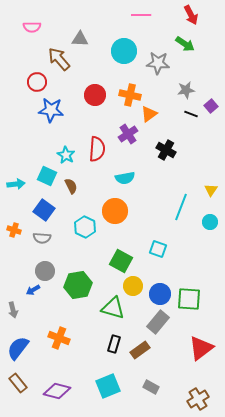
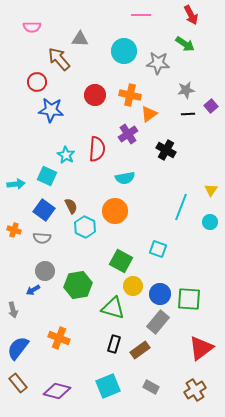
black line at (191, 114): moved 3 px left; rotated 24 degrees counterclockwise
brown semicircle at (71, 186): moved 20 px down
brown cross at (198, 399): moved 3 px left, 9 px up
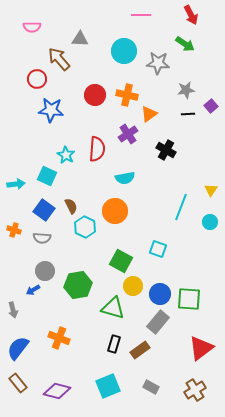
red circle at (37, 82): moved 3 px up
orange cross at (130, 95): moved 3 px left
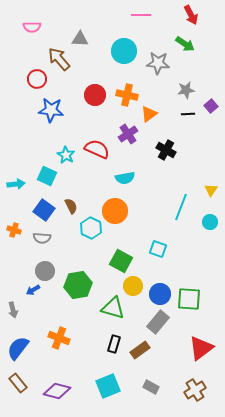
red semicircle at (97, 149): rotated 70 degrees counterclockwise
cyan hexagon at (85, 227): moved 6 px right, 1 px down
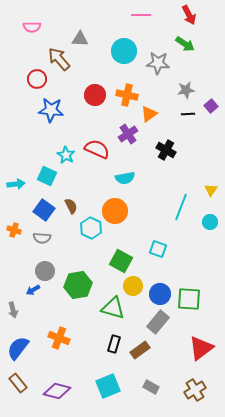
red arrow at (191, 15): moved 2 px left
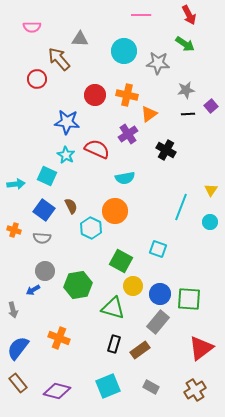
blue star at (51, 110): moved 16 px right, 12 px down
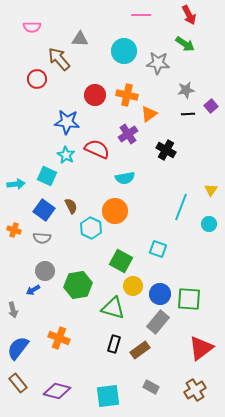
cyan circle at (210, 222): moved 1 px left, 2 px down
cyan square at (108, 386): moved 10 px down; rotated 15 degrees clockwise
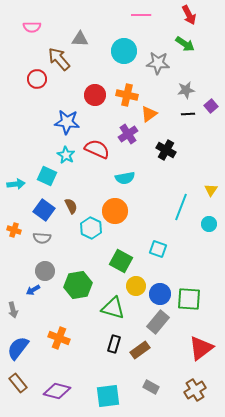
yellow circle at (133, 286): moved 3 px right
